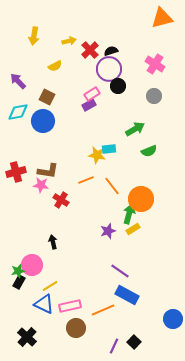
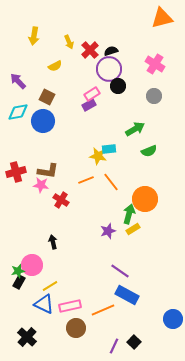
yellow arrow at (69, 41): moved 1 px down; rotated 80 degrees clockwise
yellow star at (97, 155): moved 1 px right, 1 px down
orange line at (112, 186): moved 1 px left, 4 px up
orange circle at (141, 199): moved 4 px right
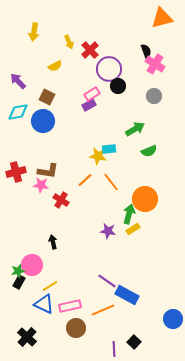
yellow arrow at (34, 36): moved 4 px up
black semicircle at (111, 51): moved 35 px right; rotated 88 degrees clockwise
orange line at (86, 180): moved 1 px left; rotated 21 degrees counterclockwise
purple star at (108, 231): rotated 28 degrees clockwise
purple line at (120, 271): moved 13 px left, 10 px down
purple line at (114, 346): moved 3 px down; rotated 28 degrees counterclockwise
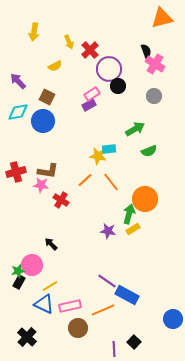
black arrow at (53, 242): moved 2 px left, 2 px down; rotated 32 degrees counterclockwise
brown circle at (76, 328): moved 2 px right
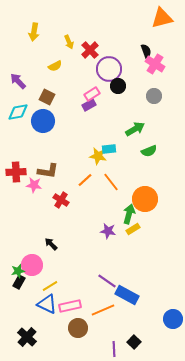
red cross at (16, 172): rotated 12 degrees clockwise
pink star at (41, 185): moved 7 px left
blue triangle at (44, 304): moved 3 px right
